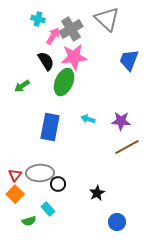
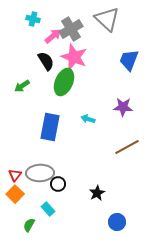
cyan cross: moved 5 px left
pink arrow: rotated 18 degrees clockwise
pink star: rotated 28 degrees clockwise
purple star: moved 2 px right, 14 px up
green semicircle: moved 4 px down; rotated 136 degrees clockwise
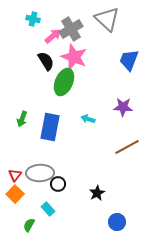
green arrow: moved 33 px down; rotated 35 degrees counterclockwise
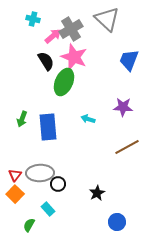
blue rectangle: moved 2 px left; rotated 16 degrees counterclockwise
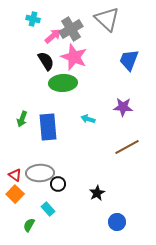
green ellipse: moved 1 px left, 1 px down; rotated 64 degrees clockwise
red triangle: rotated 32 degrees counterclockwise
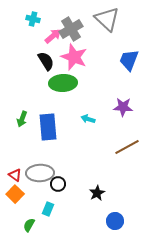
cyan rectangle: rotated 64 degrees clockwise
blue circle: moved 2 px left, 1 px up
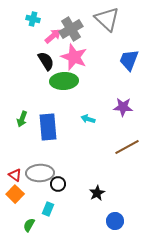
green ellipse: moved 1 px right, 2 px up
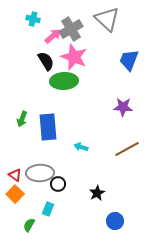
cyan arrow: moved 7 px left, 28 px down
brown line: moved 2 px down
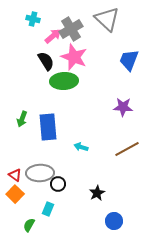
blue circle: moved 1 px left
